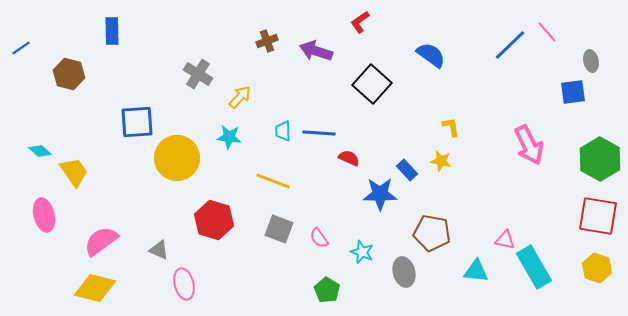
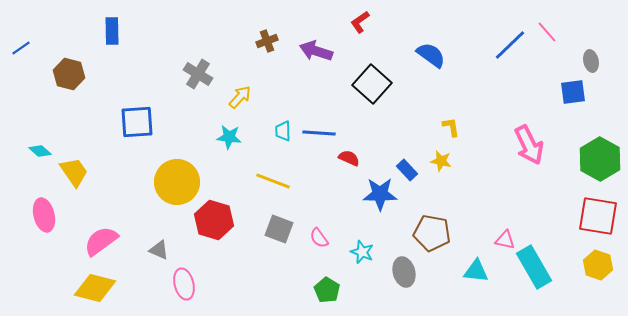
yellow circle at (177, 158): moved 24 px down
yellow hexagon at (597, 268): moved 1 px right, 3 px up
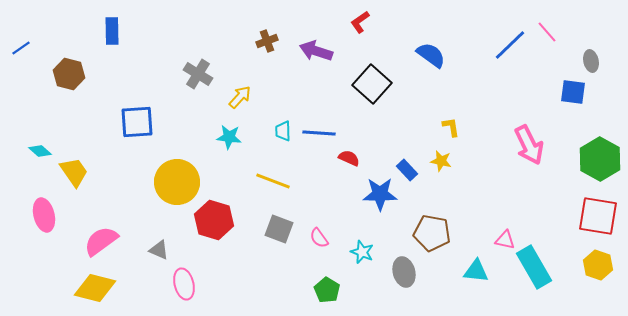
blue square at (573, 92): rotated 16 degrees clockwise
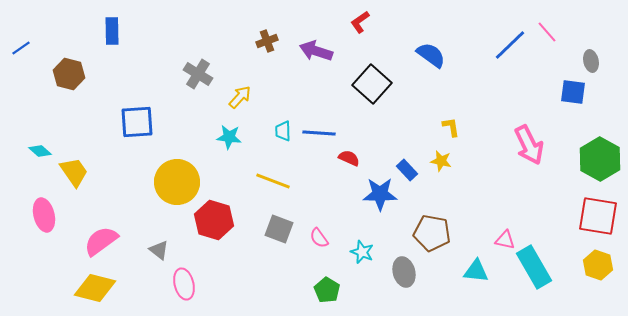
gray triangle at (159, 250): rotated 15 degrees clockwise
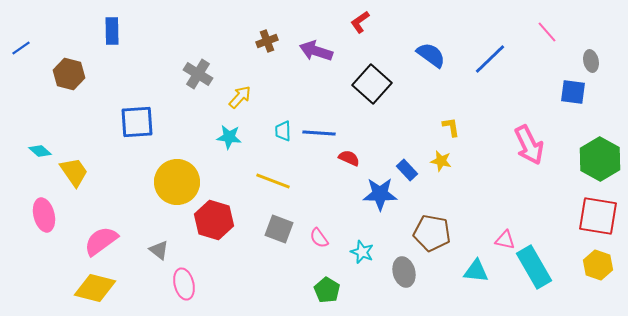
blue line at (510, 45): moved 20 px left, 14 px down
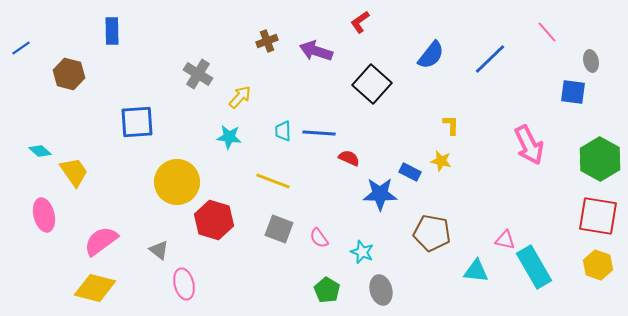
blue semicircle at (431, 55): rotated 92 degrees clockwise
yellow L-shape at (451, 127): moved 2 px up; rotated 10 degrees clockwise
blue rectangle at (407, 170): moved 3 px right, 2 px down; rotated 20 degrees counterclockwise
gray ellipse at (404, 272): moved 23 px left, 18 px down
